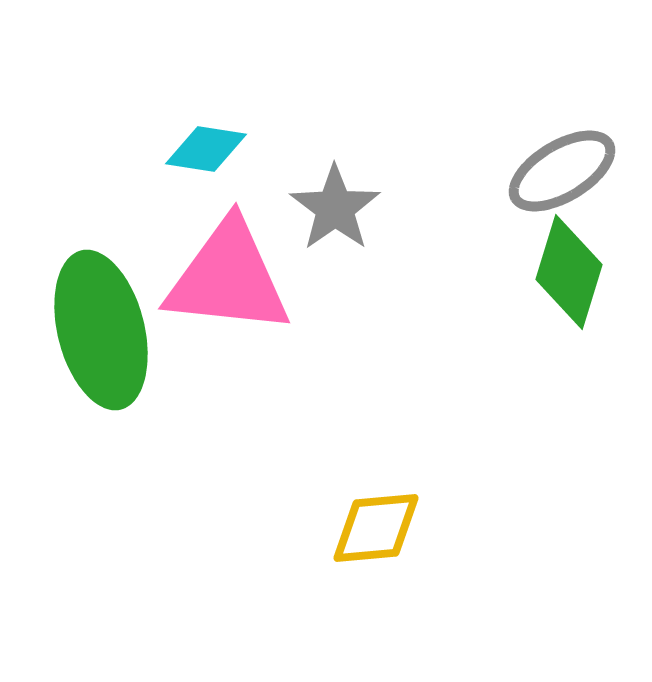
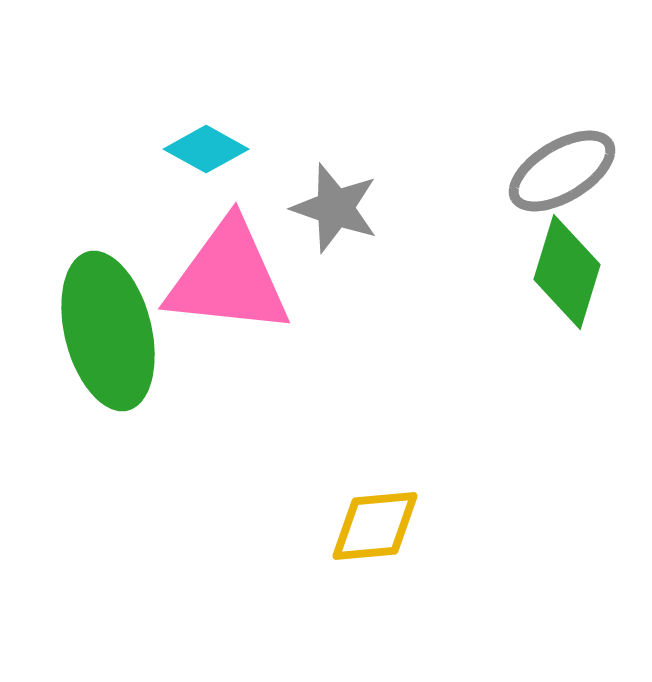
cyan diamond: rotated 20 degrees clockwise
gray star: rotated 18 degrees counterclockwise
green diamond: moved 2 px left
green ellipse: moved 7 px right, 1 px down
yellow diamond: moved 1 px left, 2 px up
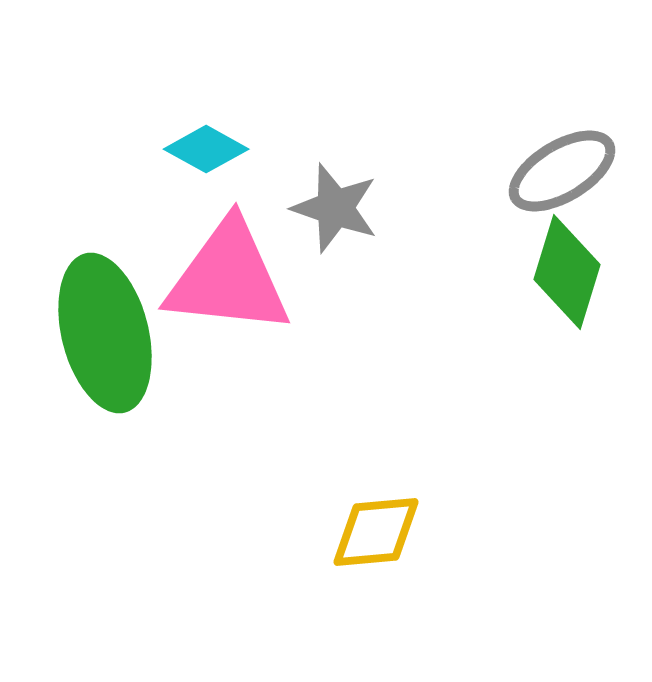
green ellipse: moved 3 px left, 2 px down
yellow diamond: moved 1 px right, 6 px down
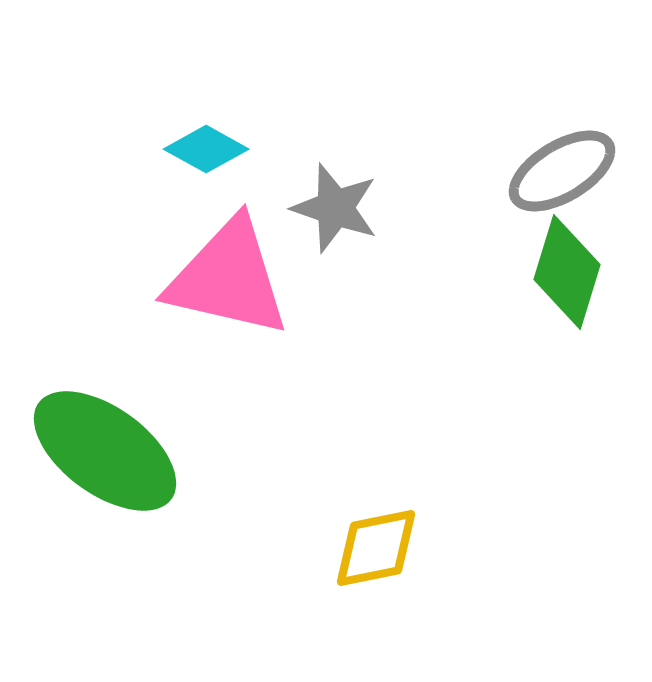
pink triangle: rotated 7 degrees clockwise
green ellipse: moved 118 px down; rotated 40 degrees counterclockwise
yellow diamond: moved 16 px down; rotated 6 degrees counterclockwise
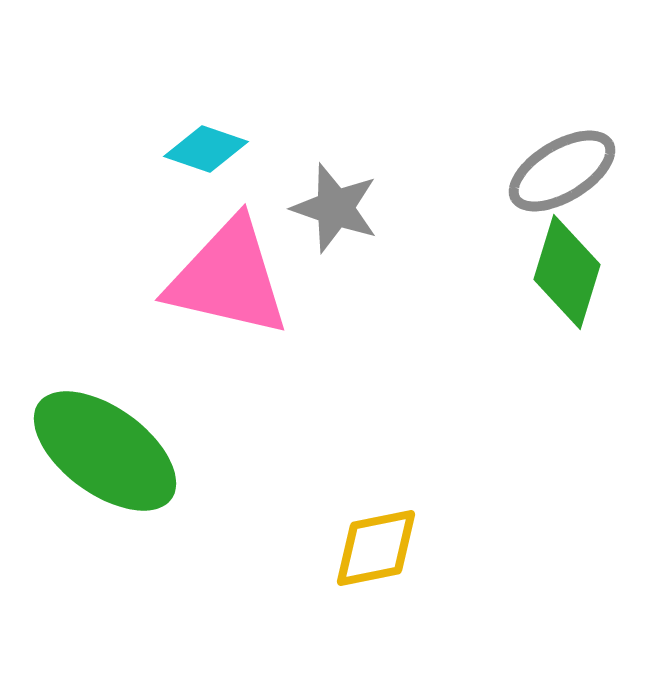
cyan diamond: rotated 10 degrees counterclockwise
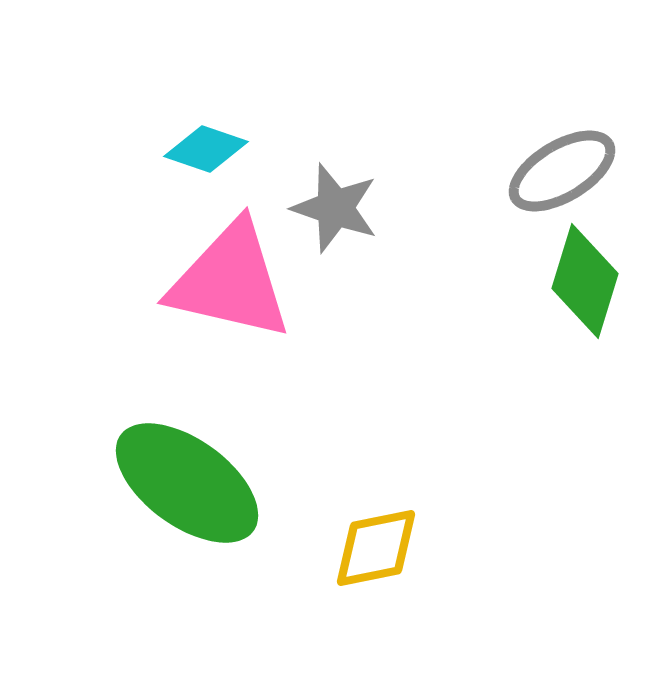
green diamond: moved 18 px right, 9 px down
pink triangle: moved 2 px right, 3 px down
green ellipse: moved 82 px right, 32 px down
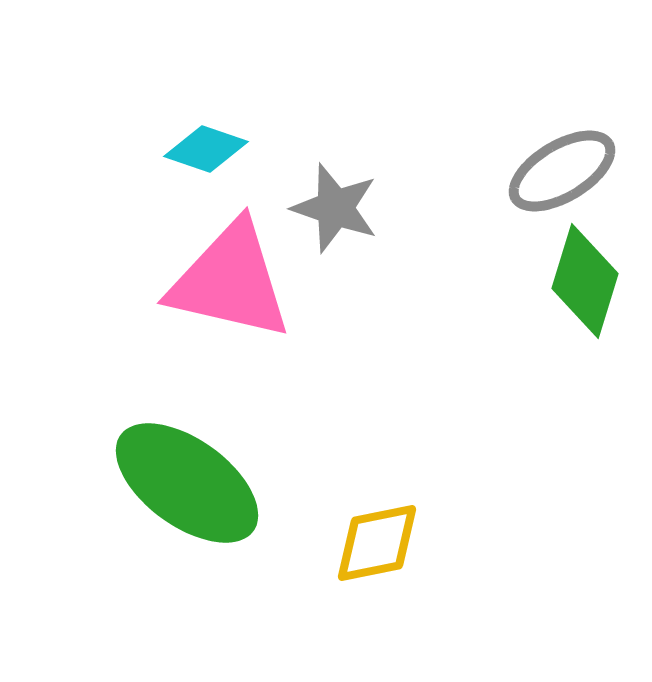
yellow diamond: moved 1 px right, 5 px up
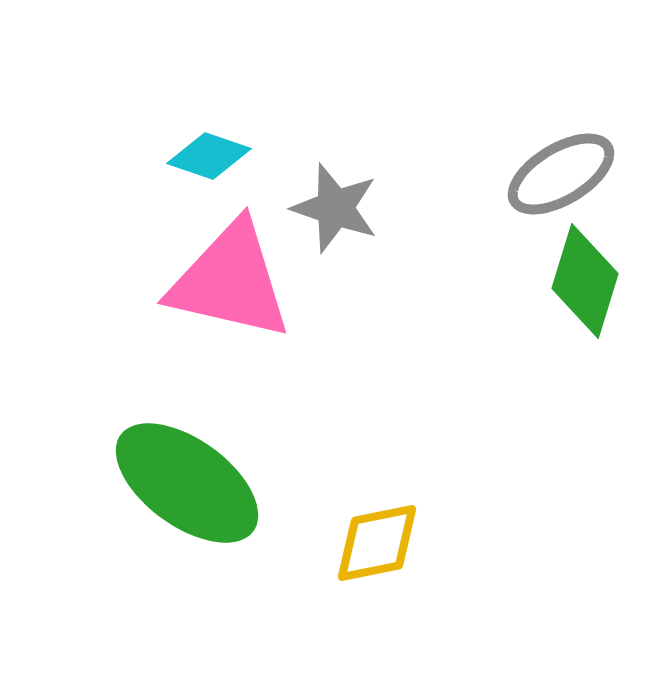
cyan diamond: moved 3 px right, 7 px down
gray ellipse: moved 1 px left, 3 px down
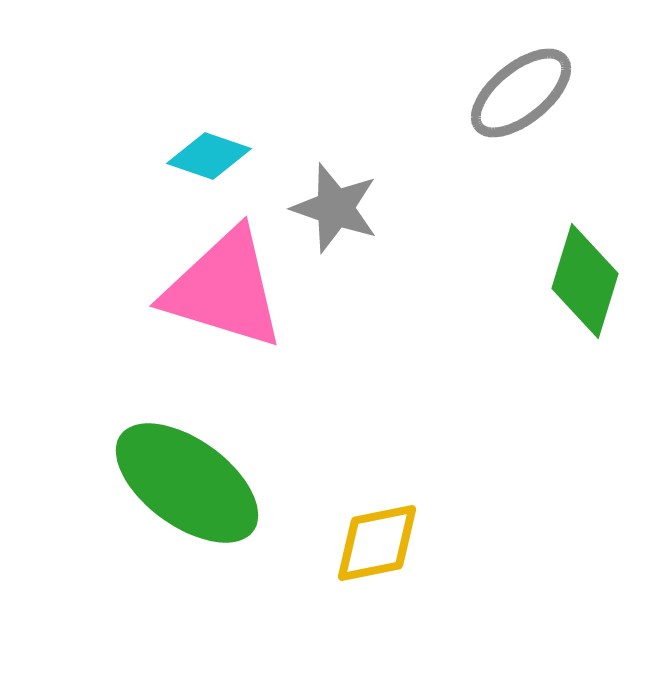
gray ellipse: moved 40 px left, 81 px up; rotated 8 degrees counterclockwise
pink triangle: moved 6 px left, 8 px down; rotated 4 degrees clockwise
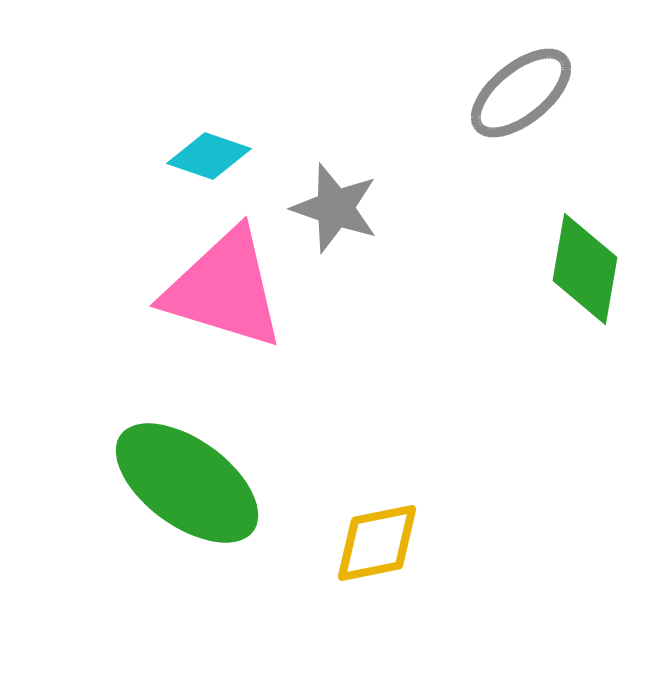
green diamond: moved 12 px up; rotated 7 degrees counterclockwise
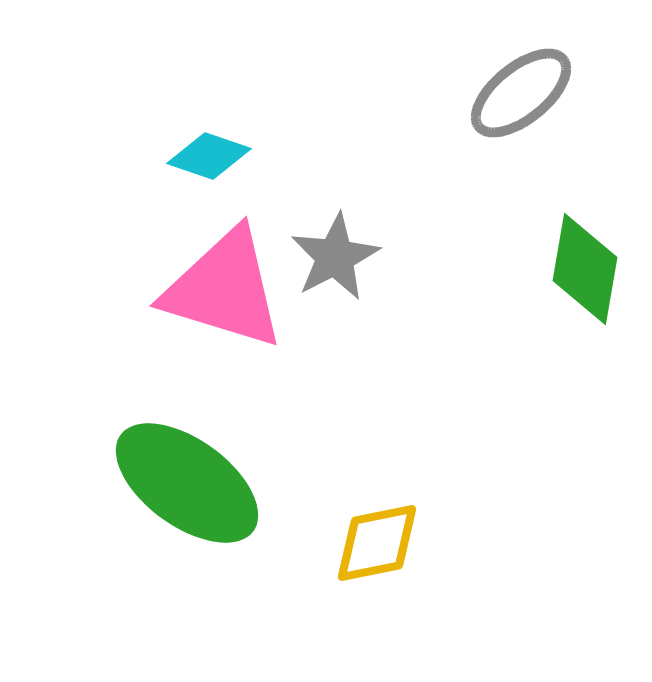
gray star: moved 49 px down; rotated 26 degrees clockwise
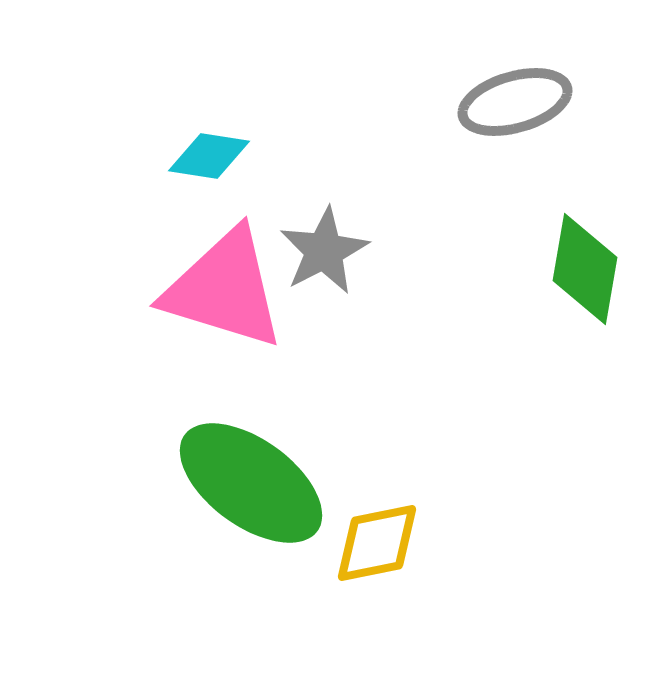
gray ellipse: moved 6 px left, 9 px down; rotated 23 degrees clockwise
cyan diamond: rotated 10 degrees counterclockwise
gray star: moved 11 px left, 6 px up
green ellipse: moved 64 px right
